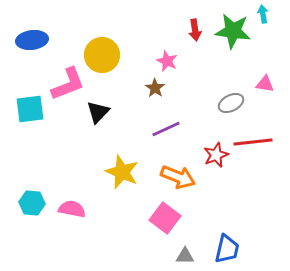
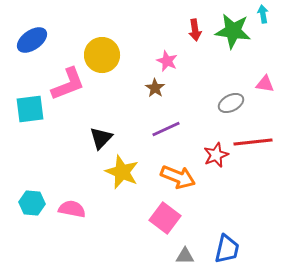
blue ellipse: rotated 28 degrees counterclockwise
black triangle: moved 3 px right, 26 px down
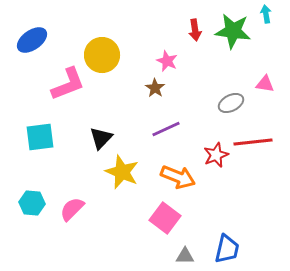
cyan arrow: moved 3 px right
cyan square: moved 10 px right, 28 px down
pink semicircle: rotated 56 degrees counterclockwise
